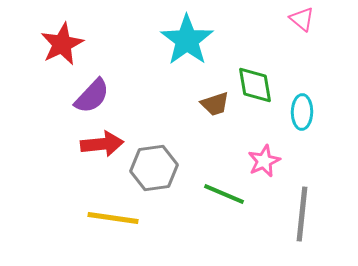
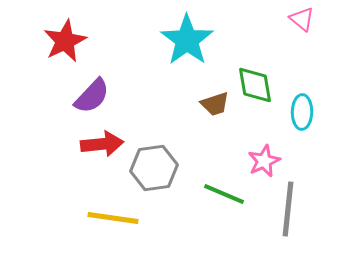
red star: moved 3 px right, 3 px up
gray line: moved 14 px left, 5 px up
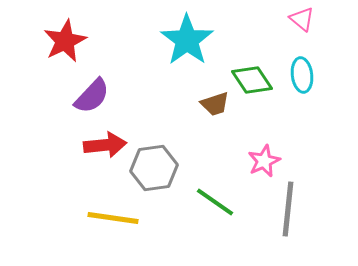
green diamond: moved 3 px left, 5 px up; rotated 24 degrees counterclockwise
cyan ellipse: moved 37 px up; rotated 8 degrees counterclockwise
red arrow: moved 3 px right, 1 px down
green line: moved 9 px left, 8 px down; rotated 12 degrees clockwise
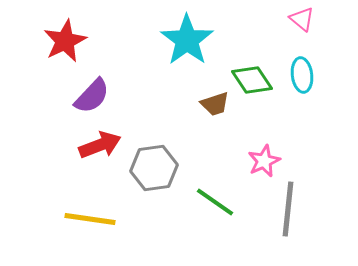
red arrow: moved 5 px left; rotated 15 degrees counterclockwise
yellow line: moved 23 px left, 1 px down
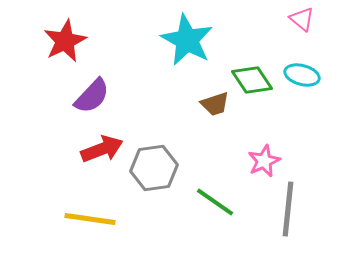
cyan star: rotated 8 degrees counterclockwise
cyan ellipse: rotated 68 degrees counterclockwise
red arrow: moved 2 px right, 4 px down
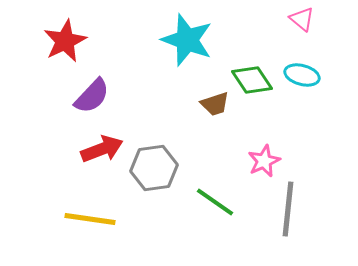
cyan star: rotated 8 degrees counterclockwise
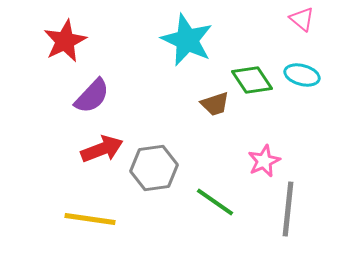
cyan star: rotated 4 degrees clockwise
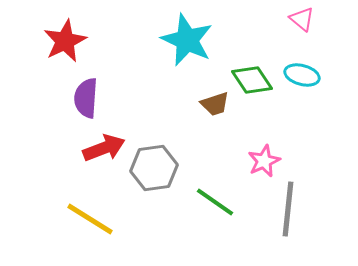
purple semicircle: moved 6 px left, 2 px down; rotated 141 degrees clockwise
red arrow: moved 2 px right, 1 px up
yellow line: rotated 24 degrees clockwise
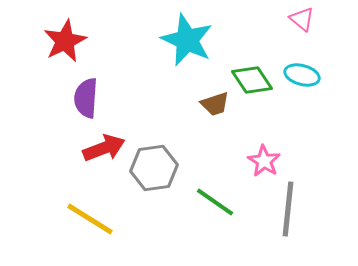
pink star: rotated 16 degrees counterclockwise
